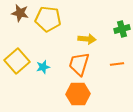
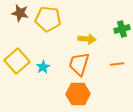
cyan star: rotated 16 degrees counterclockwise
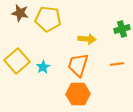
orange trapezoid: moved 1 px left, 1 px down
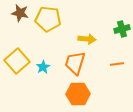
orange trapezoid: moved 3 px left, 2 px up
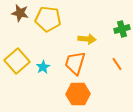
orange line: rotated 64 degrees clockwise
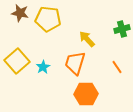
yellow arrow: rotated 138 degrees counterclockwise
orange line: moved 3 px down
orange hexagon: moved 8 px right
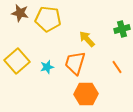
cyan star: moved 4 px right; rotated 16 degrees clockwise
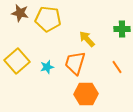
green cross: rotated 14 degrees clockwise
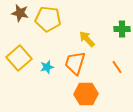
yellow square: moved 2 px right, 3 px up
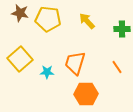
yellow arrow: moved 18 px up
yellow square: moved 1 px right, 1 px down
cyan star: moved 5 px down; rotated 16 degrees clockwise
